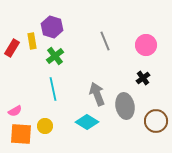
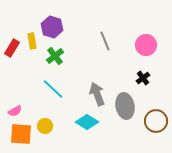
cyan line: rotated 35 degrees counterclockwise
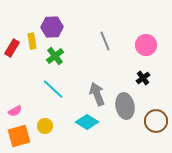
purple hexagon: rotated 20 degrees counterclockwise
orange square: moved 2 px left, 2 px down; rotated 20 degrees counterclockwise
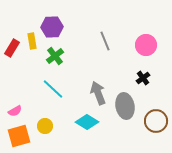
gray arrow: moved 1 px right, 1 px up
